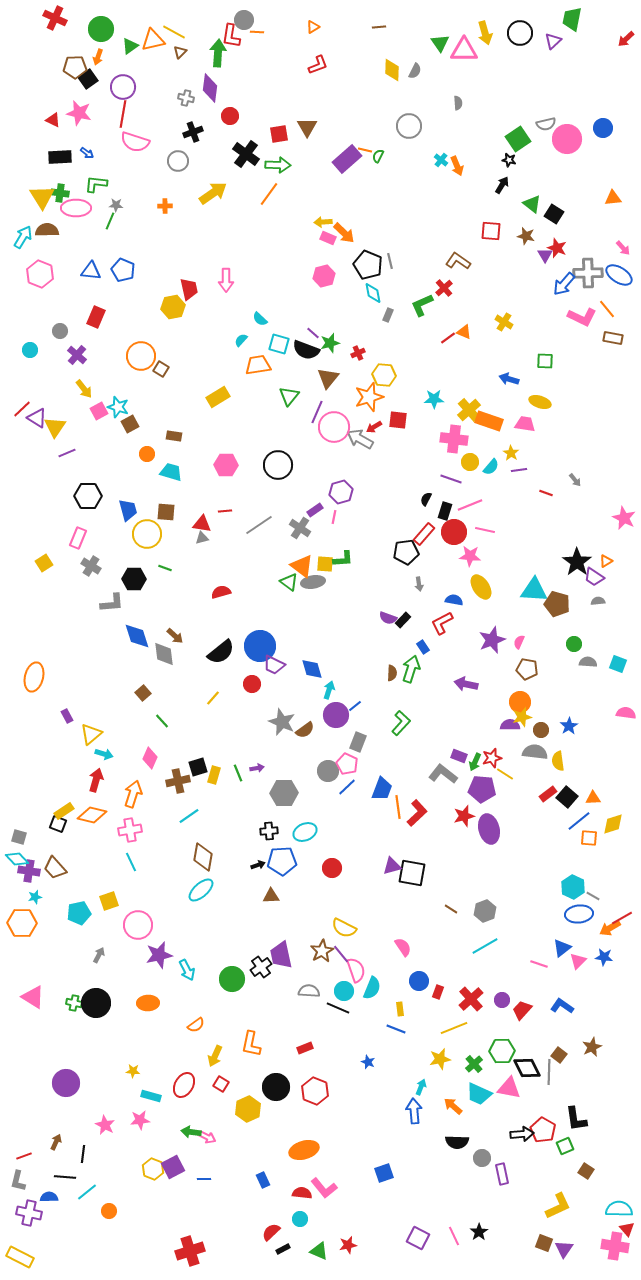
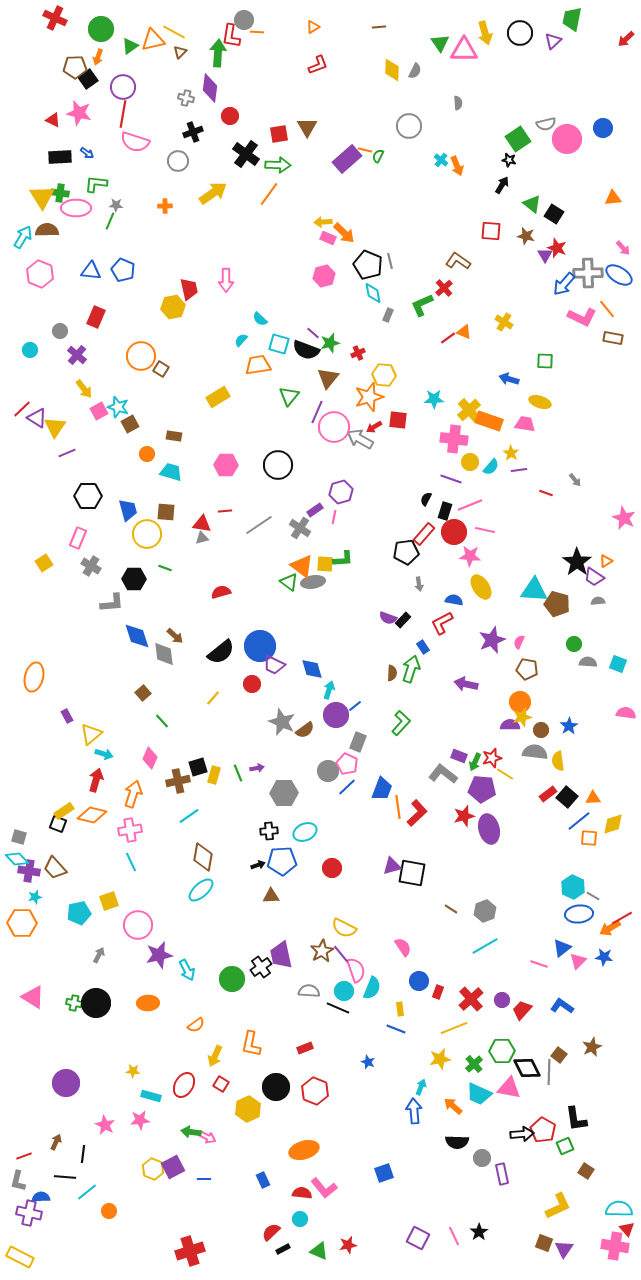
blue semicircle at (49, 1197): moved 8 px left
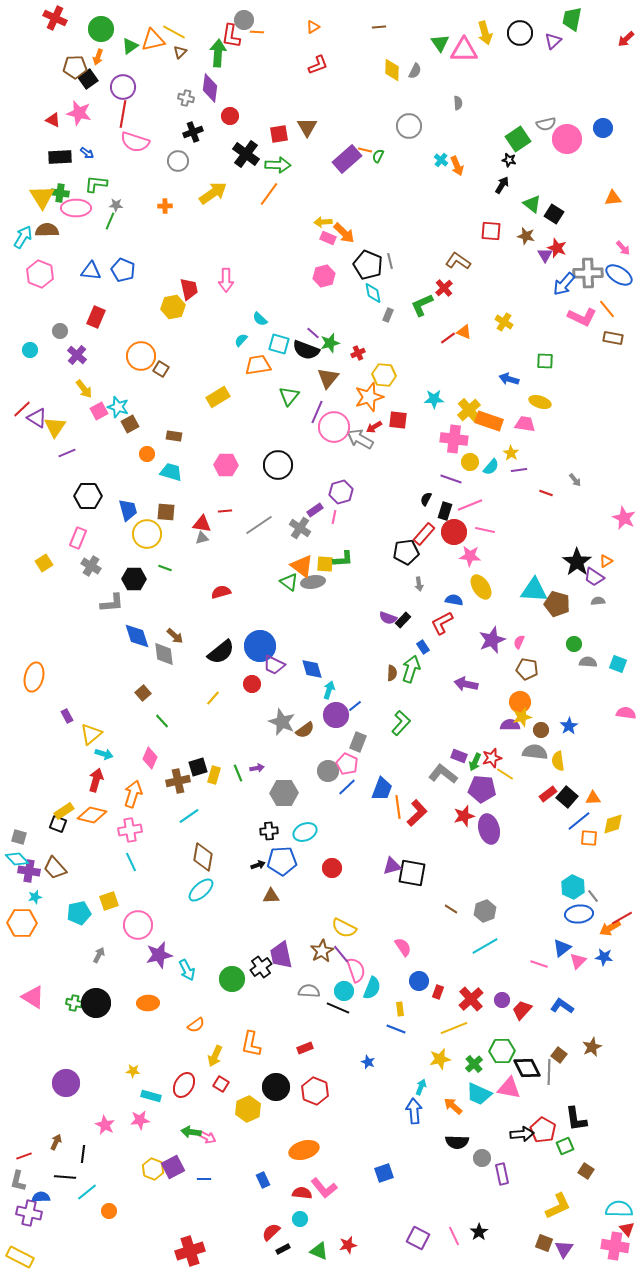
gray line at (593, 896): rotated 24 degrees clockwise
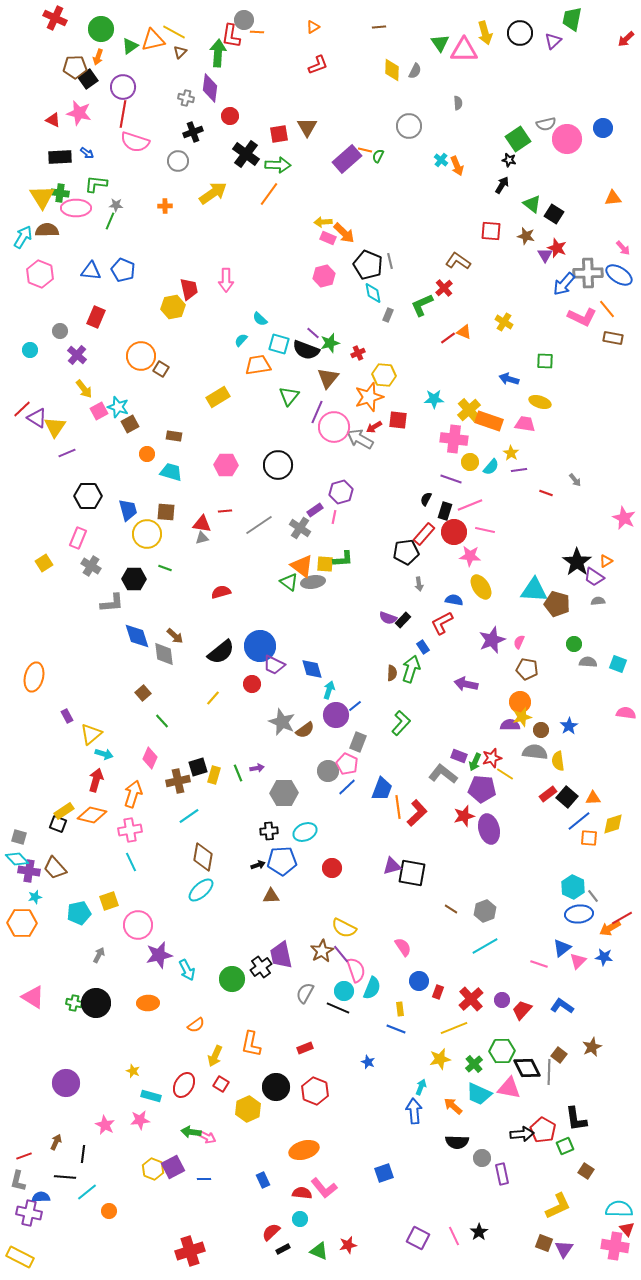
gray semicircle at (309, 991): moved 4 px left, 2 px down; rotated 65 degrees counterclockwise
yellow star at (133, 1071): rotated 16 degrees clockwise
